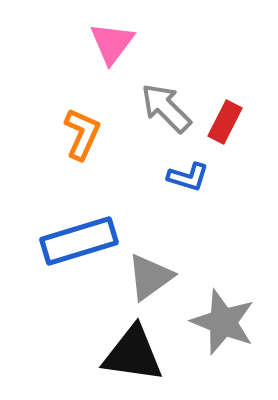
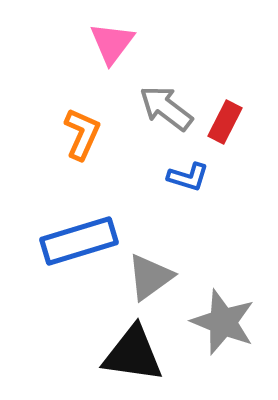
gray arrow: rotated 8 degrees counterclockwise
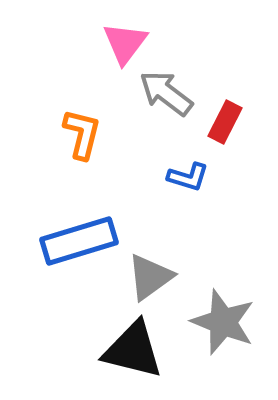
pink triangle: moved 13 px right
gray arrow: moved 15 px up
orange L-shape: rotated 10 degrees counterclockwise
black triangle: moved 4 px up; rotated 6 degrees clockwise
